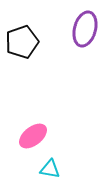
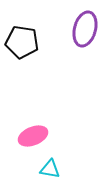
black pentagon: rotated 28 degrees clockwise
pink ellipse: rotated 16 degrees clockwise
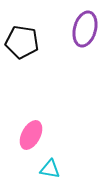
pink ellipse: moved 2 px left, 1 px up; rotated 40 degrees counterclockwise
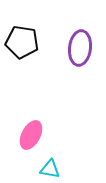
purple ellipse: moved 5 px left, 19 px down; rotated 8 degrees counterclockwise
